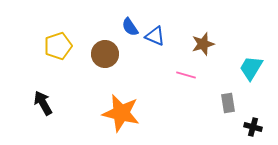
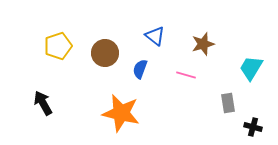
blue semicircle: moved 10 px right, 42 px down; rotated 54 degrees clockwise
blue triangle: rotated 15 degrees clockwise
brown circle: moved 1 px up
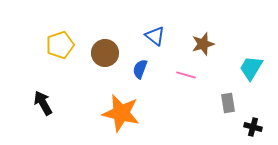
yellow pentagon: moved 2 px right, 1 px up
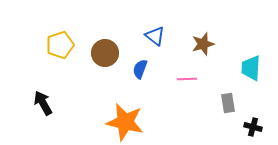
cyan trapezoid: rotated 28 degrees counterclockwise
pink line: moved 1 px right, 4 px down; rotated 18 degrees counterclockwise
orange star: moved 4 px right, 9 px down
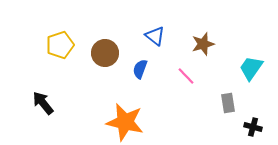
cyan trapezoid: rotated 32 degrees clockwise
pink line: moved 1 px left, 3 px up; rotated 48 degrees clockwise
black arrow: rotated 10 degrees counterclockwise
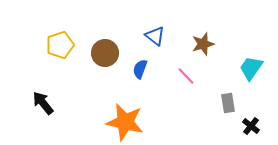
black cross: moved 2 px left, 1 px up; rotated 24 degrees clockwise
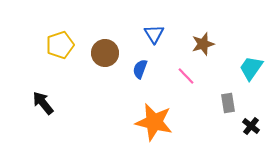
blue triangle: moved 1 px left, 2 px up; rotated 20 degrees clockwise
orange star: moved 29 px right
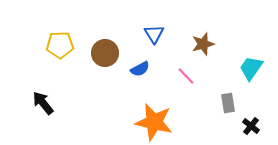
yellow pentagon: rotated 16 degrees clockwise
blue semicircle: rotated 138 degrees counterclockwise
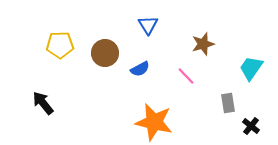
blue triangle: moved 6 px left, 9 px up
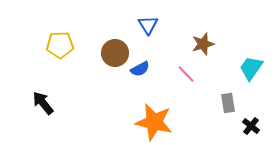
brown circle: moved 10 px right
pink line: moved 2 px up
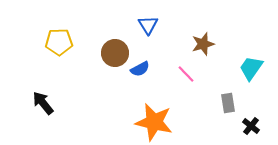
yellow pentagon: moved 1 px left, 3 px up
